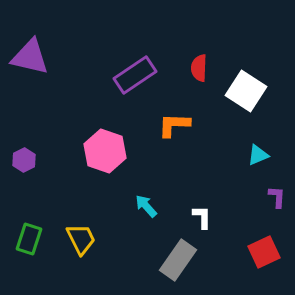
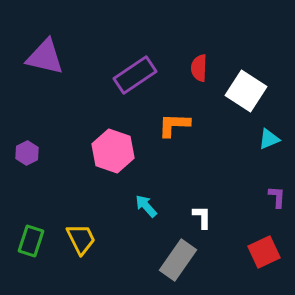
purple triangle: moved 15 px right
pink hexagon: moved 8 px right
cyan triangle: moved 11 px right, 16 px up
purple hexagon: moved 3 px right, 7 px up
green rectangle: moved 2 px right, 2 px down
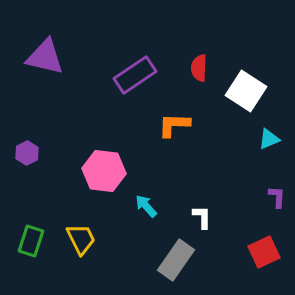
pink hexagon: moved 9 px left, 20 px down; rotated 12 degrees counterclockwise
gray rectangle: moved 2 px left
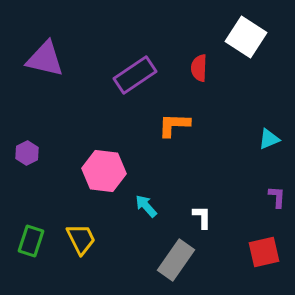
purple triangle: moved 2 px down
white square: moved 54 px up
red square: rotated 12 degrees clockwise
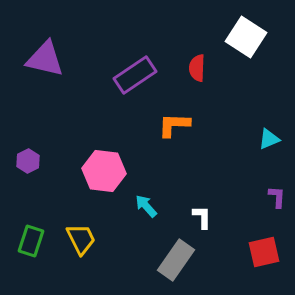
red semicircle: moved 2 px left
purple hexagon: moved 1 px right, 8 px down
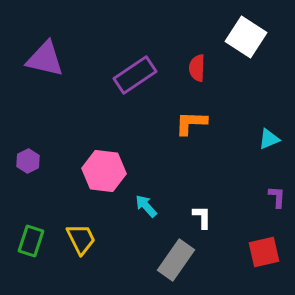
orange L-shape: moved 17 px right, 2 px up
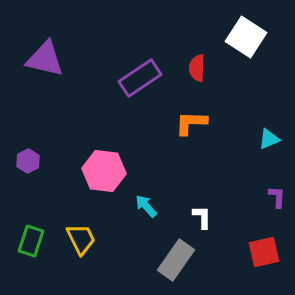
purple rectangle: moved 5 px right, 3 px down
